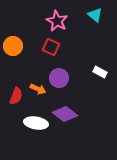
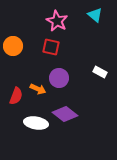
red square: rotated 12 degrees counterclockwise
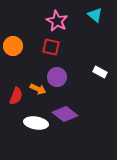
purple circle: moved 2 px left, 1 px up
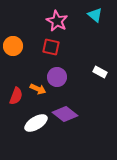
white ellipse: rotated 40 degrees counterclockwise
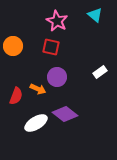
white rectangle: rotated 64 degrees counterclockwise
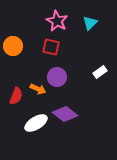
cyan triangle: moved 5 px left, 8 px down; rotated 35 degrees clockwise
